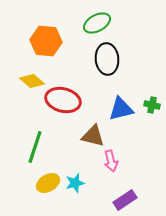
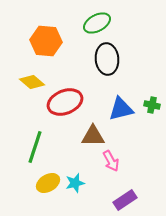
yellow diamond: moved 1 px down
red ellipse: moved 2 px right, 2 px down; rotated 36 degrees counterclockwise
brown triangle: rotated 15 degrees counterclockwise
pink arrow: rotated 15 degrees counterclockwise
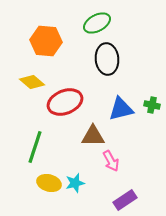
yellow ellipse: moved 1 px right; rotated 45 degrees clockwise
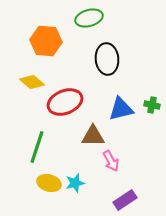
green ellipse: moved 8 px left, 5 px up; rotated 12 degrees clockwise
green line: moved 2 px right
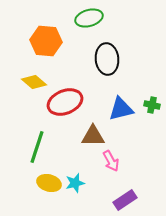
yellow diamond: moved 2 px right
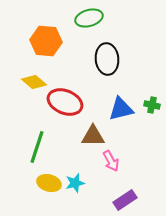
red ellipse: rotated 44 degrees clockwise
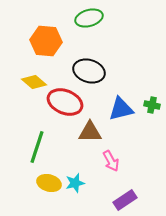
black ellipse: moved 18 px left, 12 px down; rotated 68 degrees counterclockwise
brown triangle: moved 3 px left, 4 px up
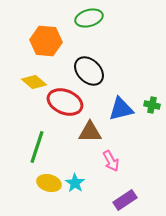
black ellipse: rotated 28 degrees clockwise
cyan star: rotated 24 degrees counterclockwise
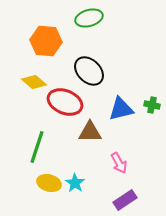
pink arrow: moved 8 px right, 2 px down
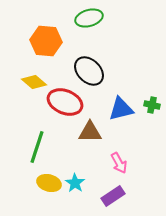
purple rectangle: moved 12 px left, 4 px up
